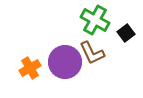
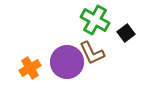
purple circle: moved 2 px right
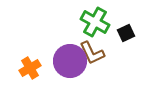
green cross: moved 2 px down
black square: rotated 12 degrees clockwise
purple circle: moved 3 px right, 1 px up
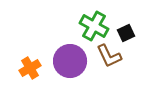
green cross: moved 1 px left, 4 px down
brown L-shape: moved 17 px right, 3 px down
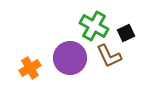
purple circle: moved 3 px up
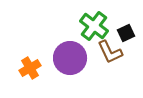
green cross: rotated 8 degrees clockwise
brown L-shape: moved 1 px right, 4 px up
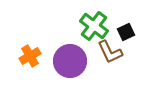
black square: moved 1 px up
purple circle: moved 3 px down
orange cross: moved 12 px up
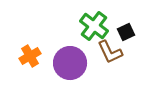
purple circle: moved 2 px down
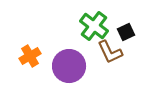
purple circle: moved 1 px left, 3 px down
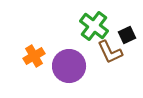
black square: moved 1 px right, 3 px down
orange cross: moved 4 px right
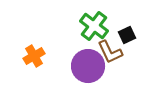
purple circle: moved 19 px right
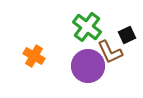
green cross: moved 7 px left, 1 px down
orange cross: rotated 30 degrees counterclockwise
